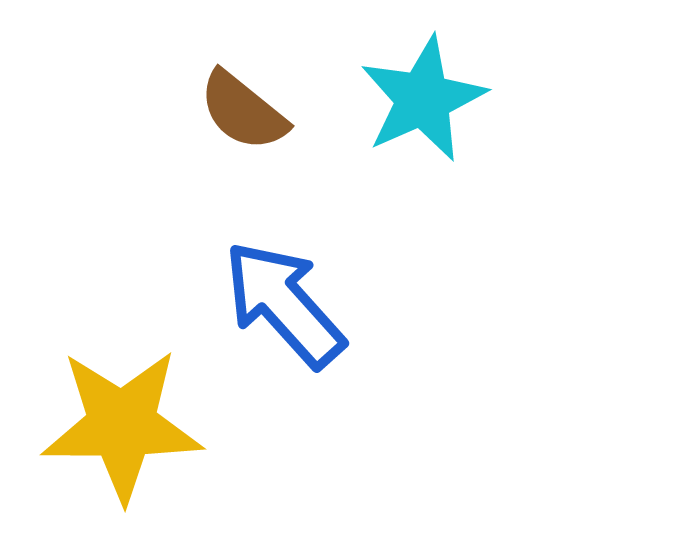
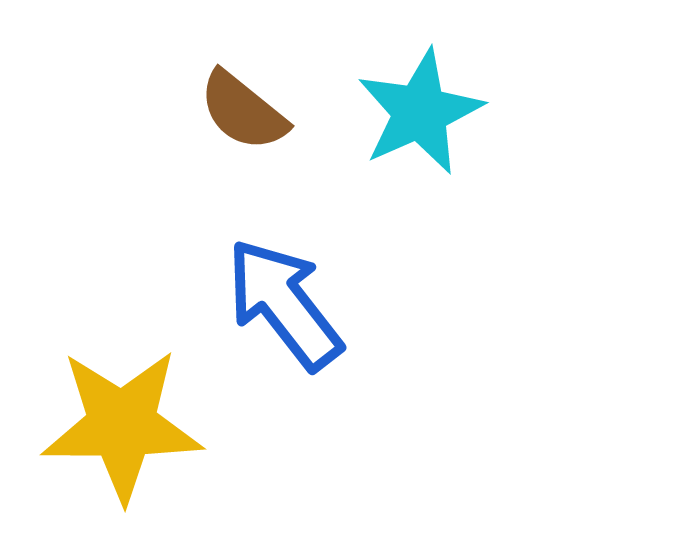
cyan star: moved 3 px left, 13 px down
blue arrow: rotated 4 degrees clockwise
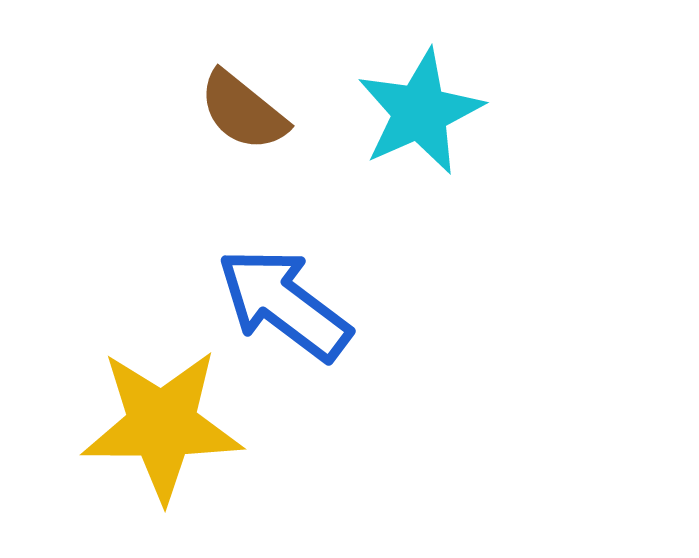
blue arrow: rotated 15 degrees counterclockwise
yellow star: moved 40 px right
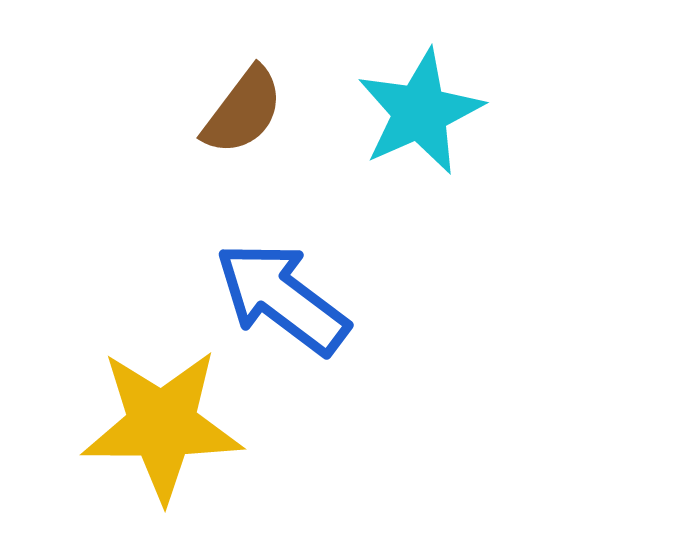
brown semicircle: rotated 92 degrees counterclockwise
blue arrow: moved 2 px left, 6 px up
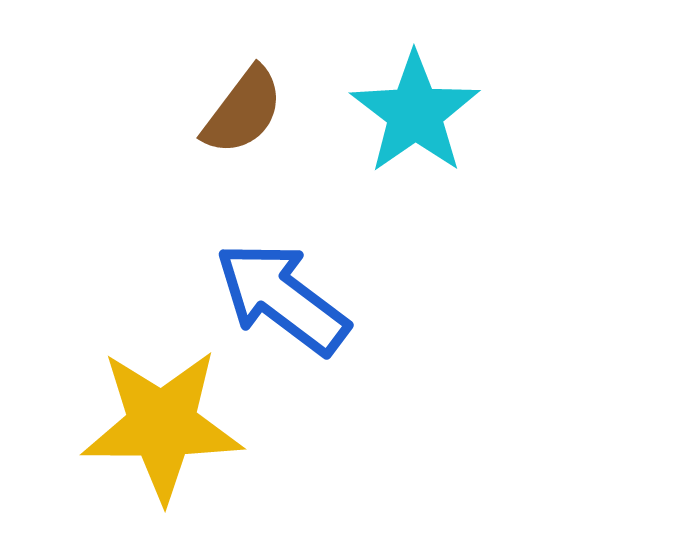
cyan star: moved 5 px left, 1 px down; rotated 11 degrees counterclockwise
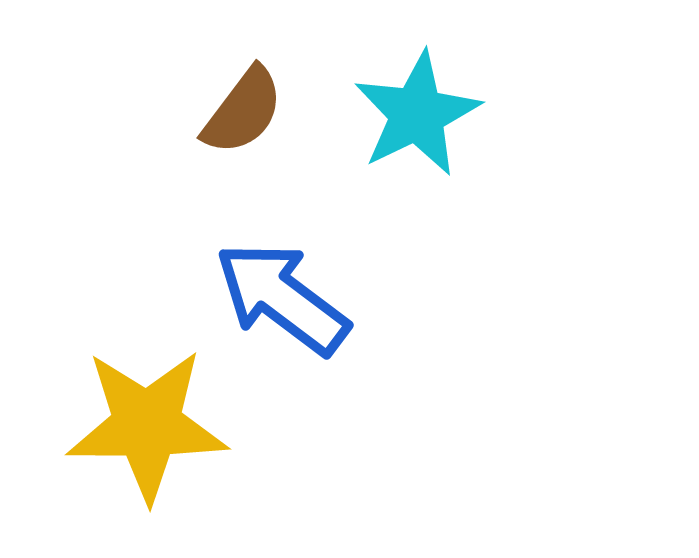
cyan star: moved 2 px right, 1 px down; rotated 9 degrees clockwise
yellow star: moved 15 px left
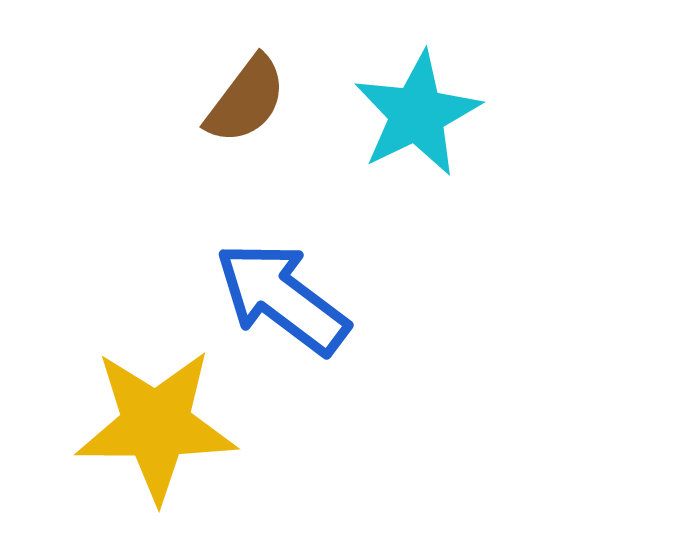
brown semicircle: moved 3 px right, 11 px up
yellow star: moved 9 px right
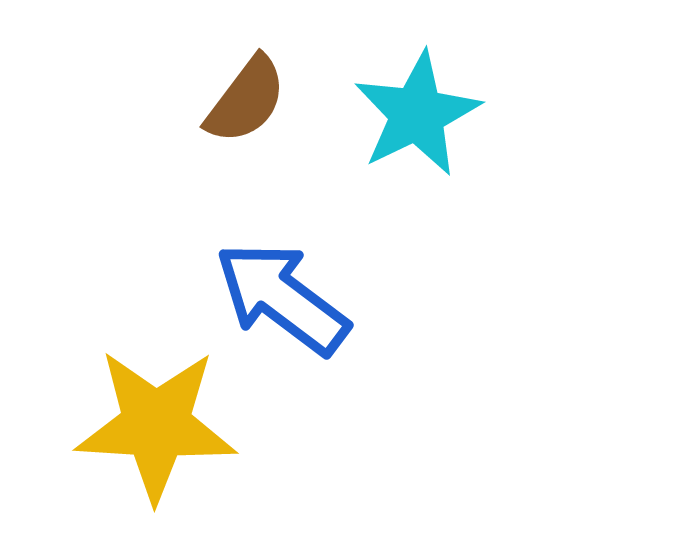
yellow star: rotated 3 degrees clockwise
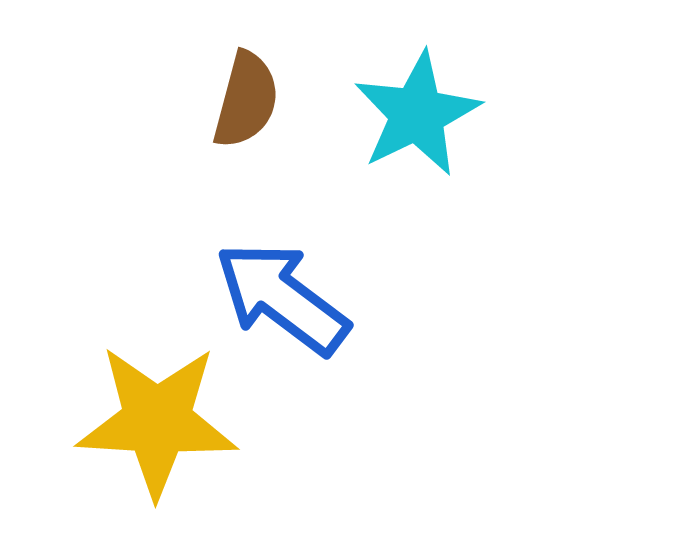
brown semicircle: rotated 22 degrees counterclockwise
yellow star: moved 1 px right, 4 px up
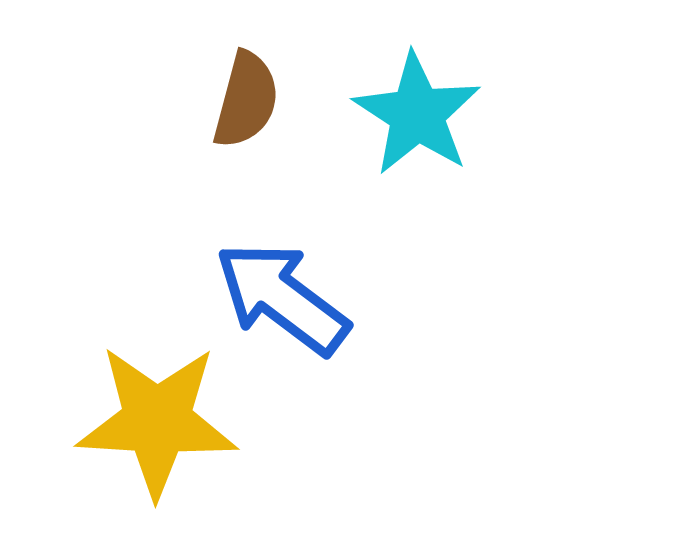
cyan star: rotated 13 degrees counterclockwise
